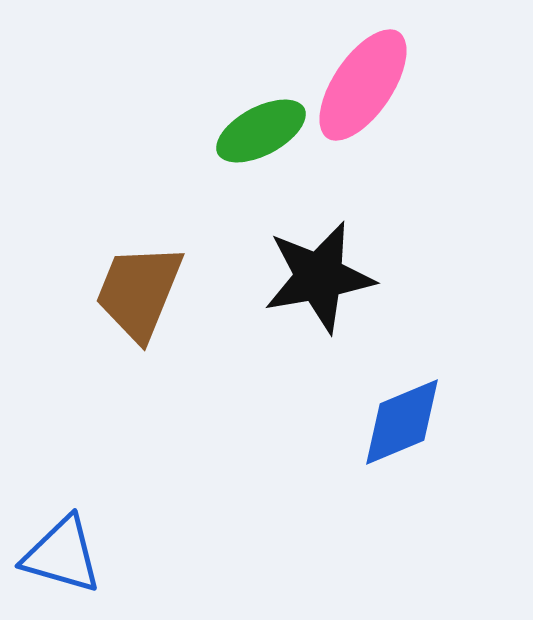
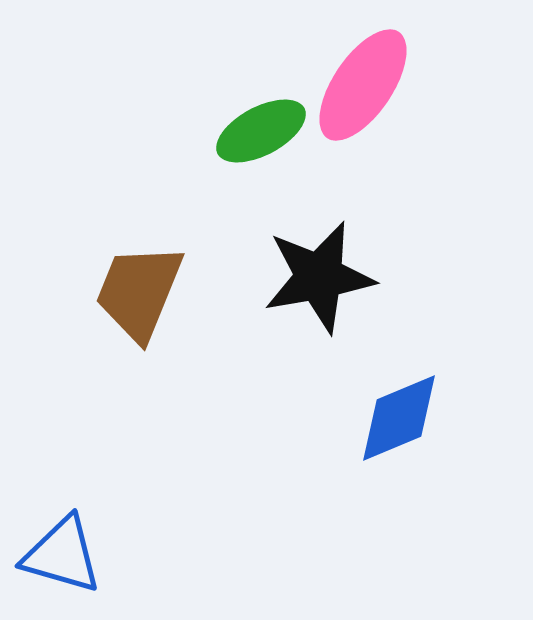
blue diamond: moved 3 px left, 4 px up
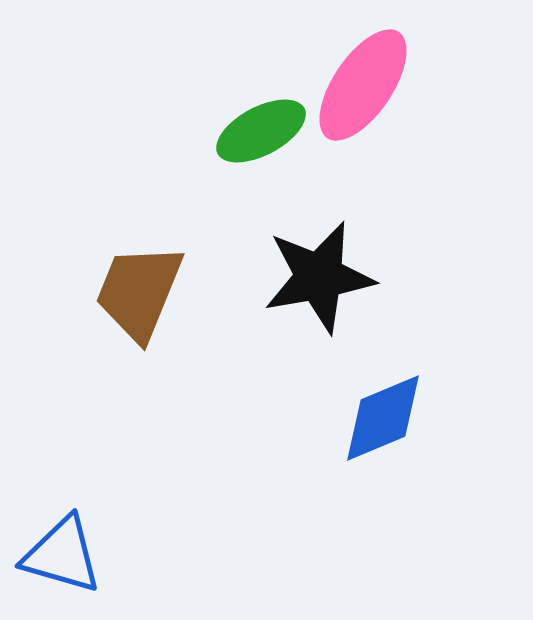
blue diamond: moved 16 px left
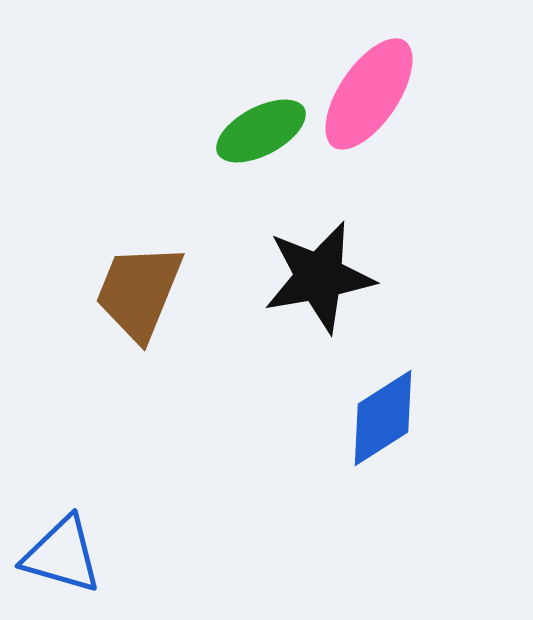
pink ellipse: moved 6 px right, 9 px down
blue diamond: rotated 10 degrees counterclockwise
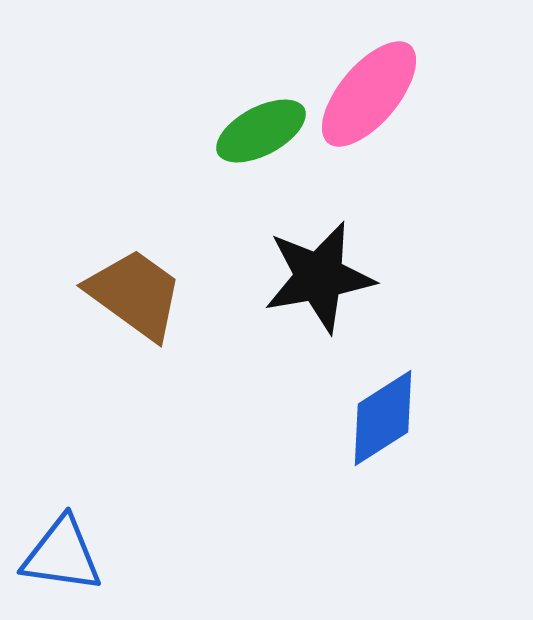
pink ellipse: rotated 6 degrees clockwise
brown trapezoid: moved 4 px left, 2 px down; rotated 104 degrees clockwise
blue triangle: rotated 8 degrees counterclockwise
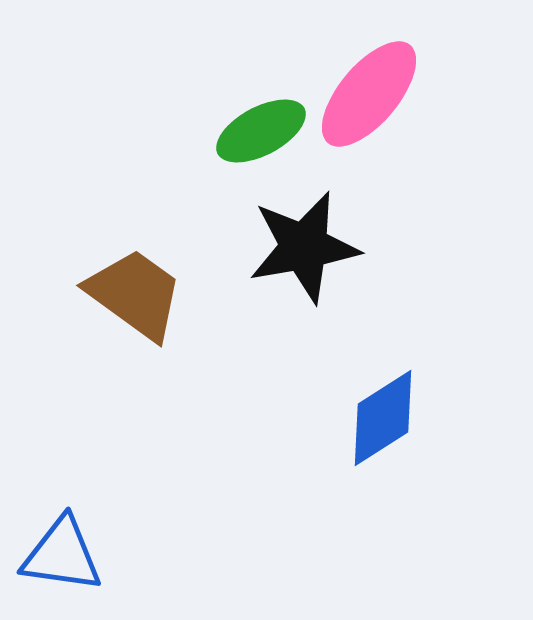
black star: moved 15 px left, 30 px up
